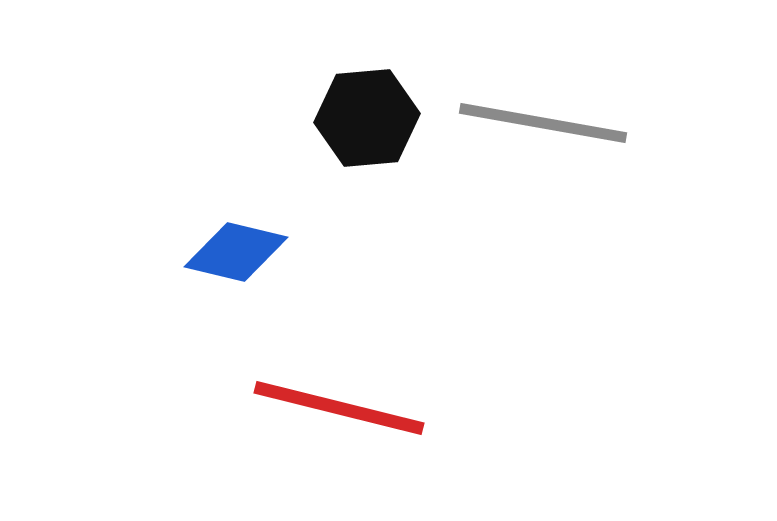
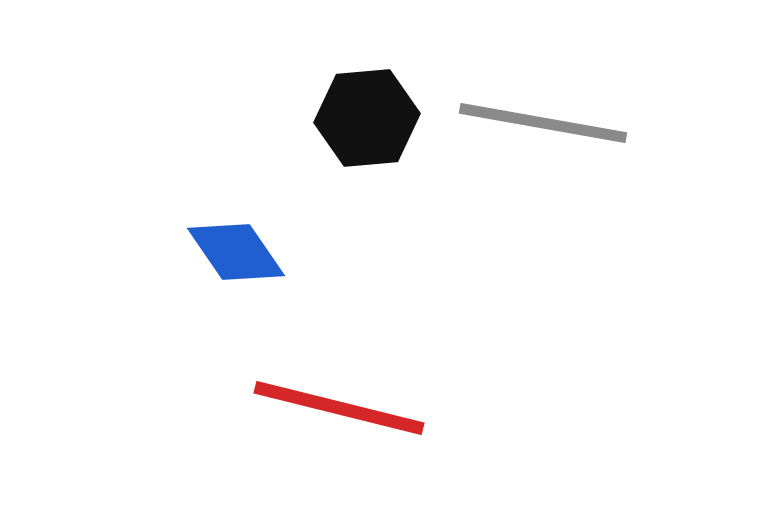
blue diamond: rotated 42 degrees clockwise
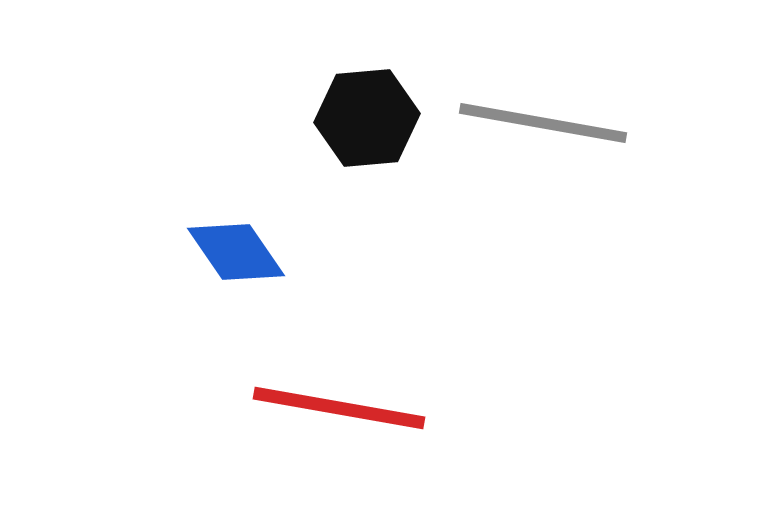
red line: rotated 4 degrees counterclockwise
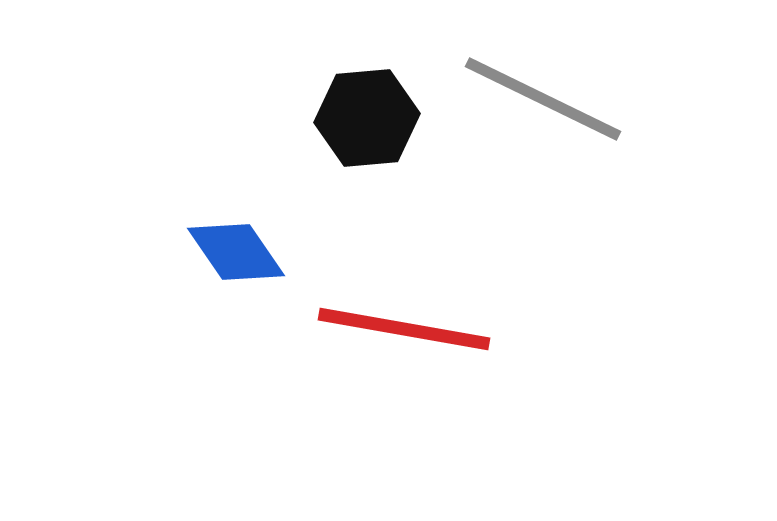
gray line: moved 24 px up; rotated 16 degrees clockwise
red line: moved 65 px right, 79 px up
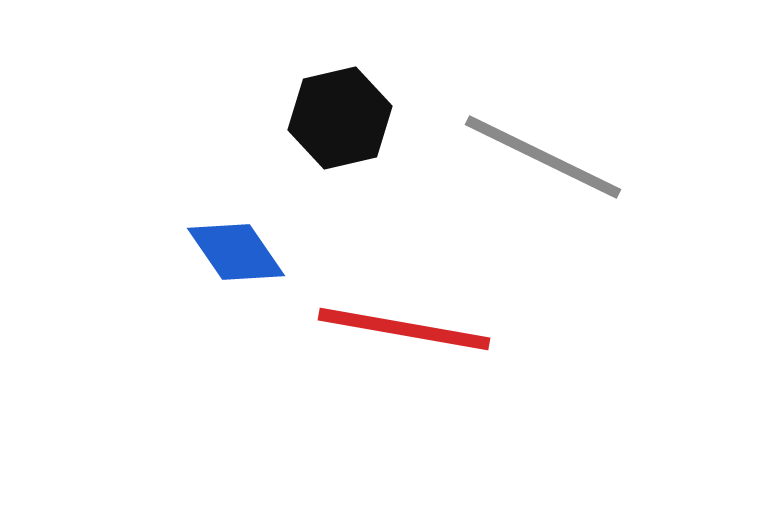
gray line: moved 58 px down
black hexagon: moved 27 px left; rotated 8 degrees counterclockwise
